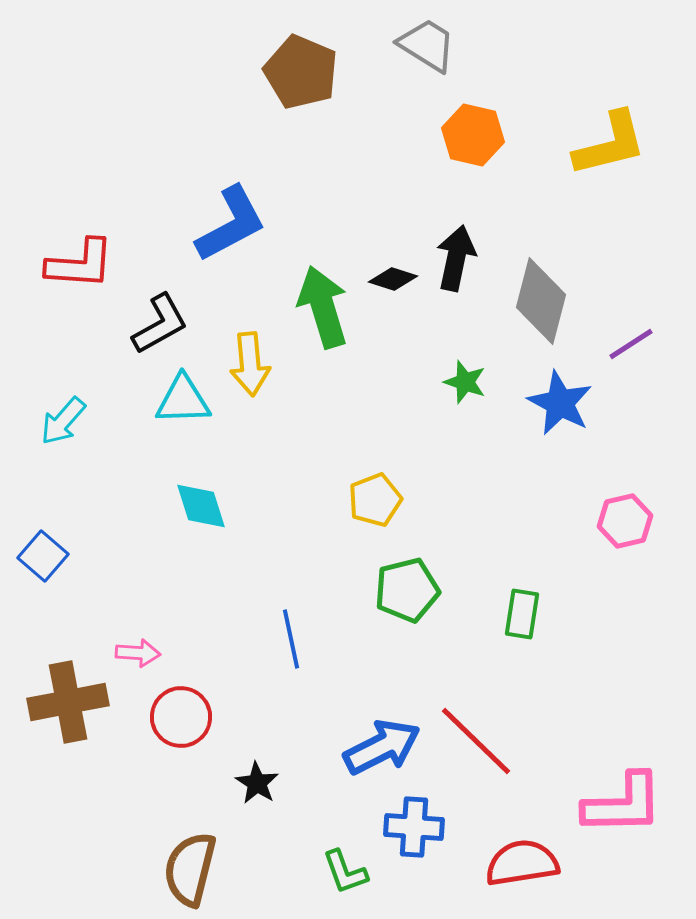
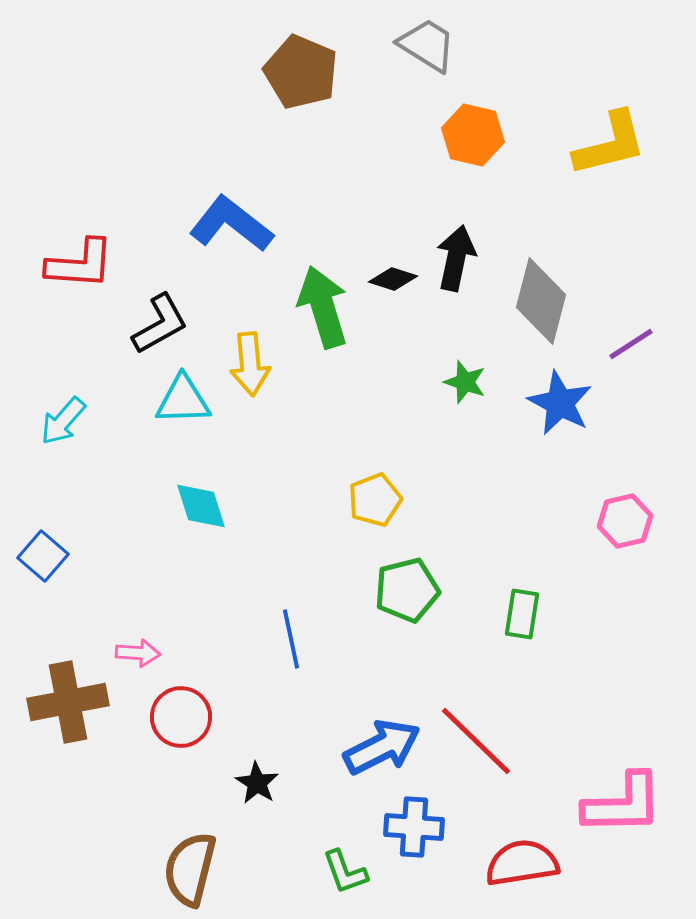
blue L-shape: rotated 114 degrees counterclockwise
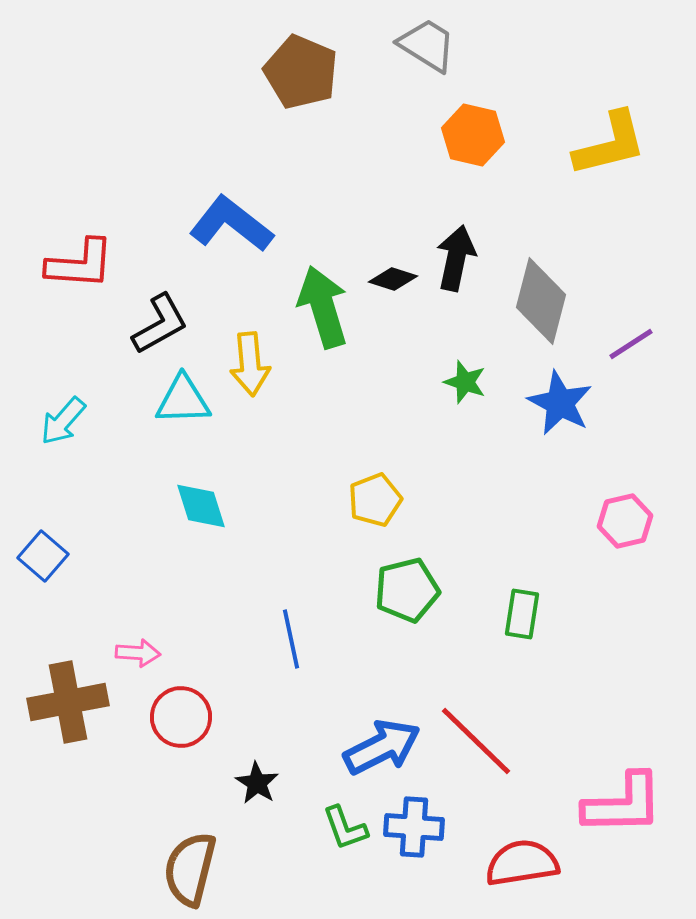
green L-shape: moved 44 px up
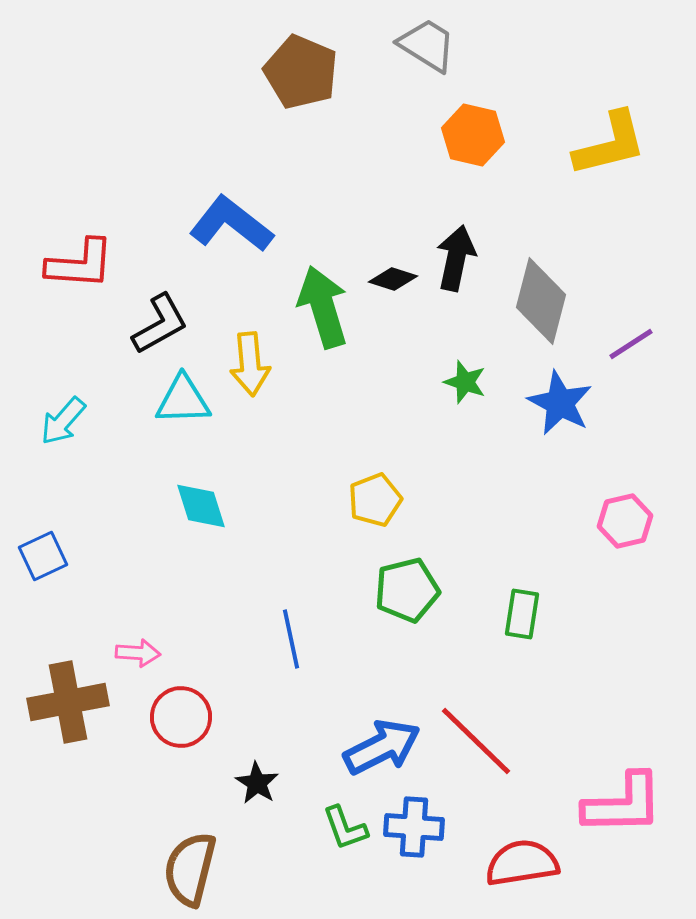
blue square: rotated 24 degrees clockwise
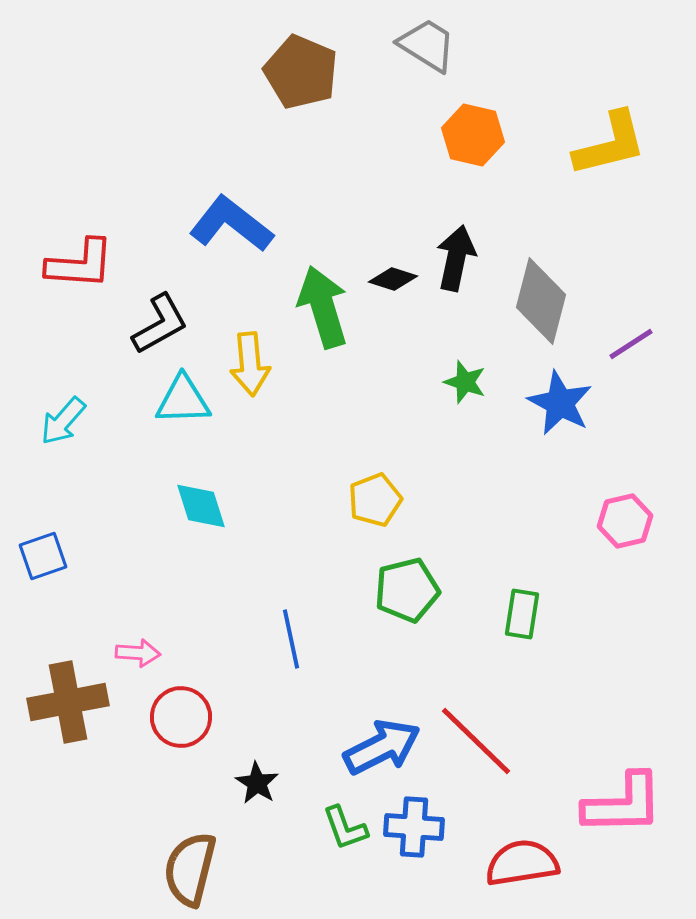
blue square: rotated 6 degrees clockwise
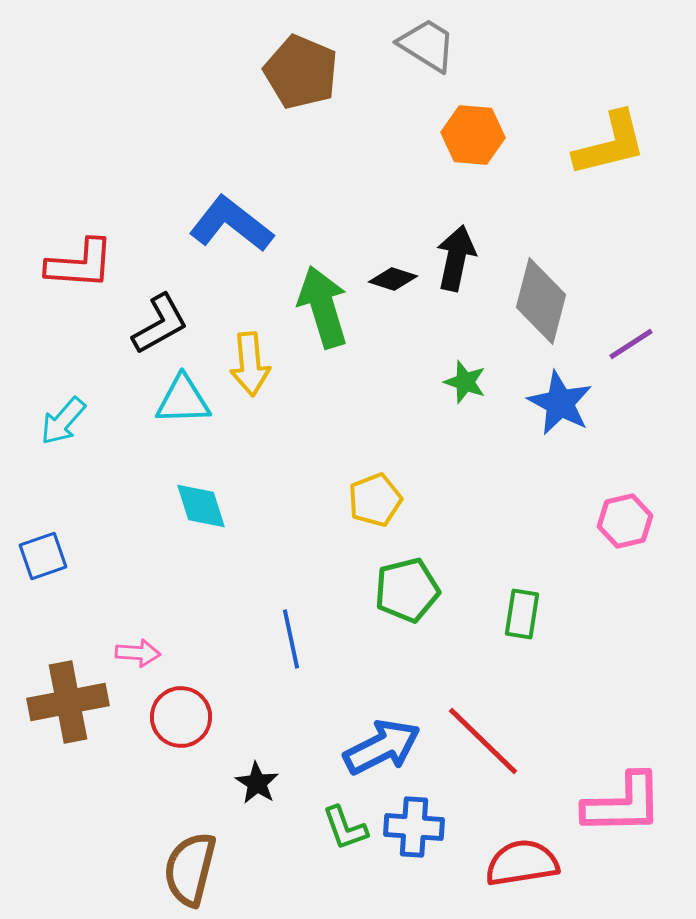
orange hexagon: rotated 8 degrees counterclockwise
red line: moved 7 px right
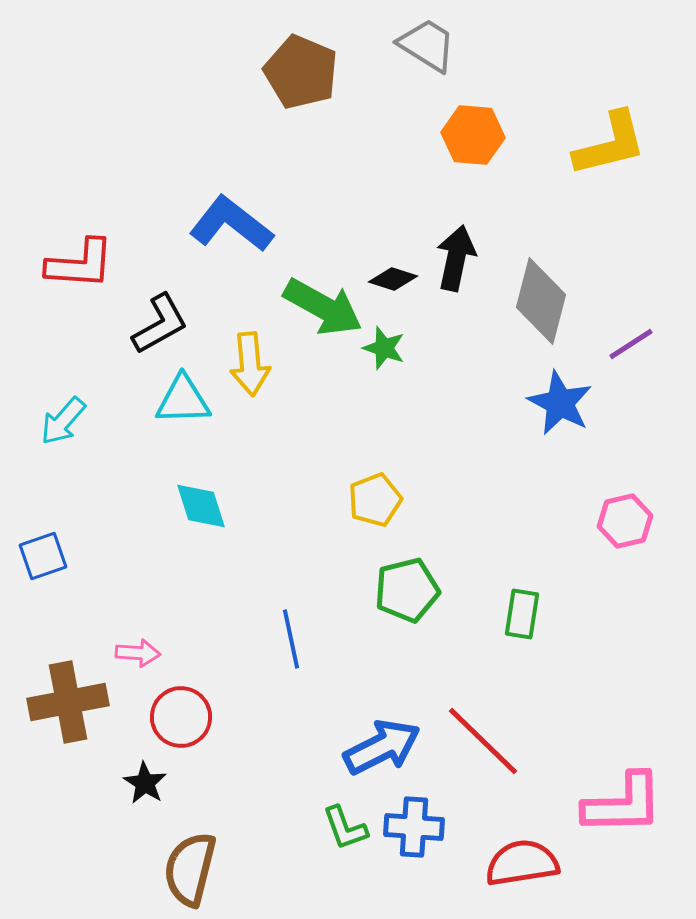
green arrow: rotated 136 degrees clockwise
green star: moved 81 px left, 34 px up
black star: moved 112 px left
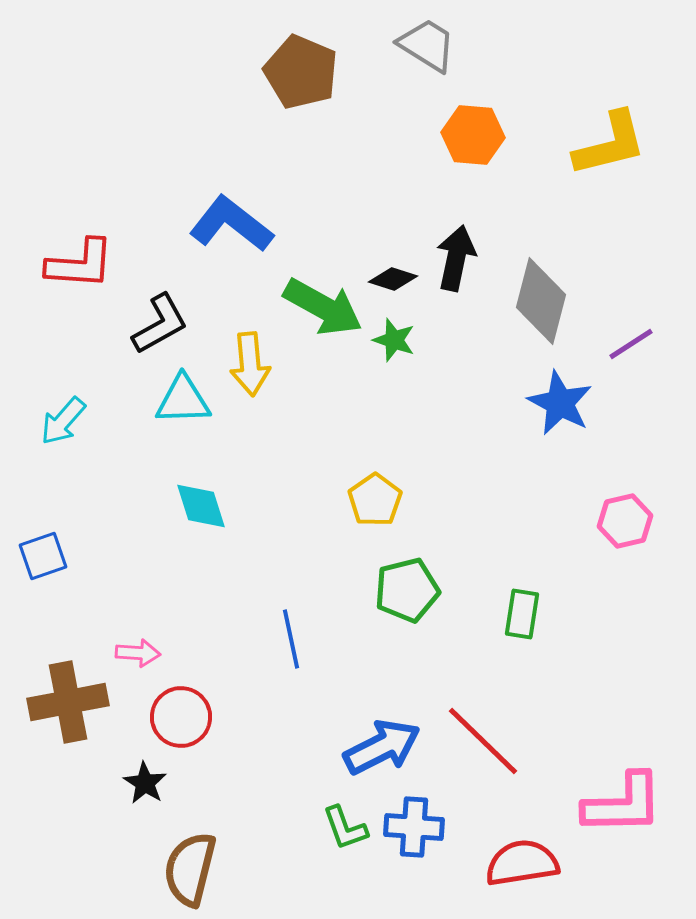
green star: moved 10 px right, 8 px up
yellow pentagon: rotated 14 degrees counterclockwise
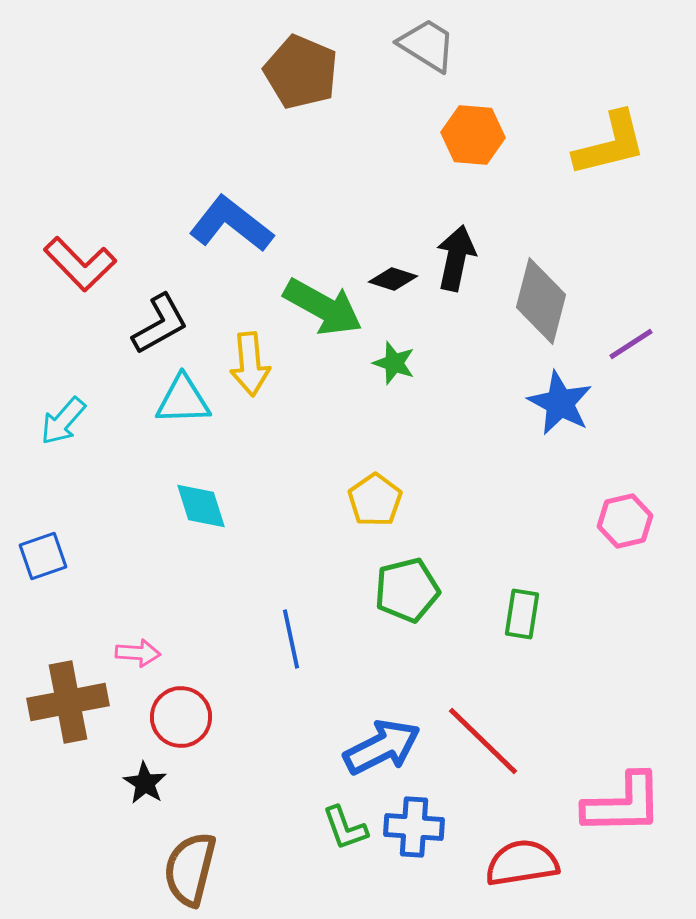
red L-shape: rotated 42 degrees clockwise
green star: moved 23 px down
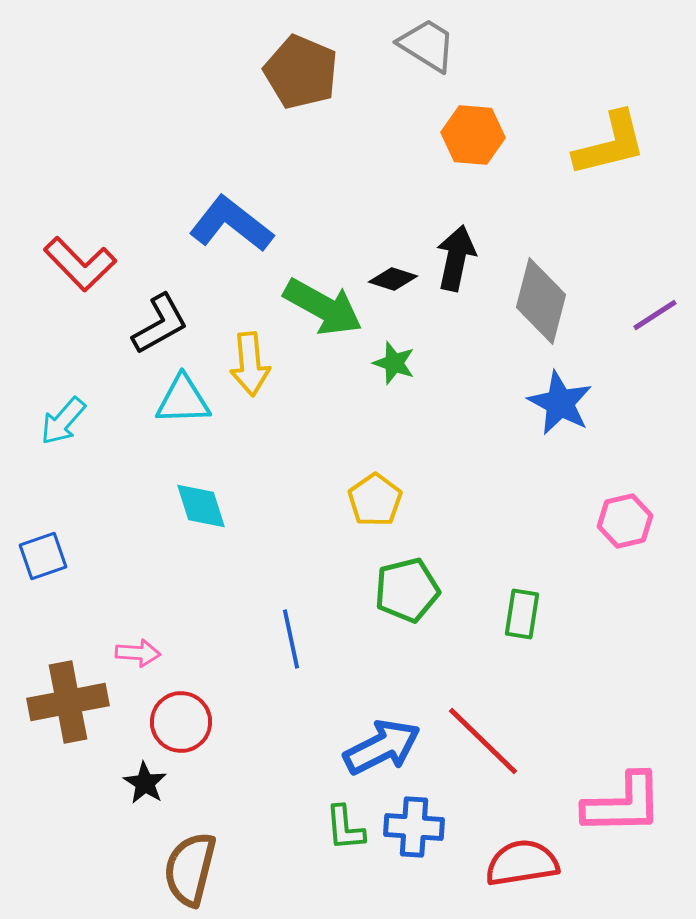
purple line: moved 24 px right, 29 px up
red circle: moved 5 px down
green L-shape: rotated 15 degrees clockwise
